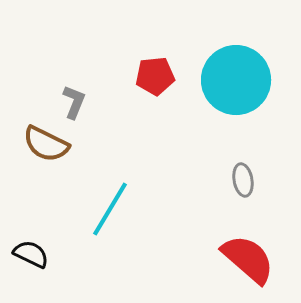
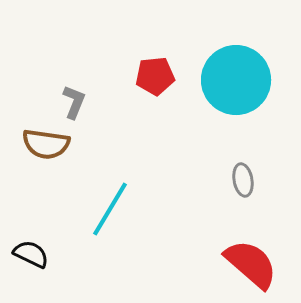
brown semicircle: rotated 18 degrees counterclockwise
red semicircle: moved 3 px right, 5 px down
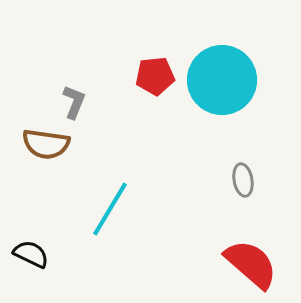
cyan circle: moved 14 px left
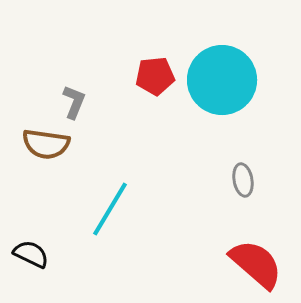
red semicircle: moved 5 px right
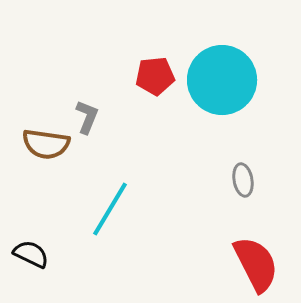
gray L-shape: moved 13 px right, 15 px down
red semicircle: rotated 22 degrees clockwise
